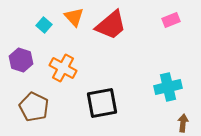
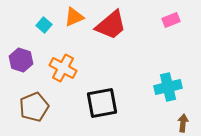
orange triangle: rotated 50 degrees clockwise
brown pentagon: rotated 24 degrees clockwise
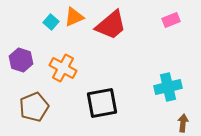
cyan square: moved 7 px right, 3 px up
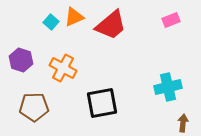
brown pentagon: rotated 20 degrees clockwise
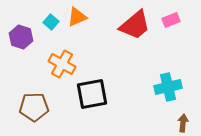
orange triangle: moved 3 px right
red trapezoid: moved 24 px right
purple hexagon: moved 23 px up
orange cross: moved 1 px left, 4 px up
black square: moved 10 px left, 9 px up
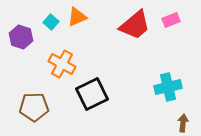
black square: rotated 16 degrees counterclockwise
